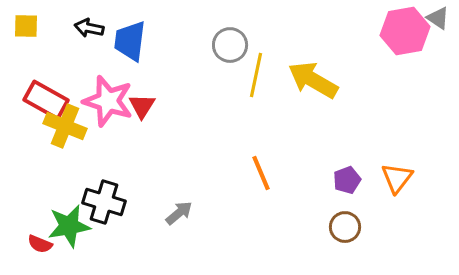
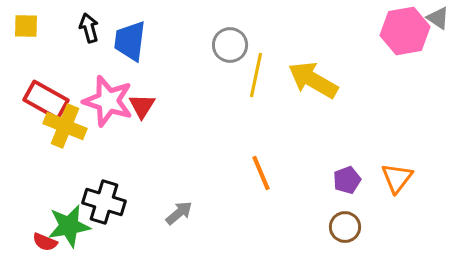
black arrow: rotated 64 degrees clockwise
red semicircle: moved 5 px right, 2 px up
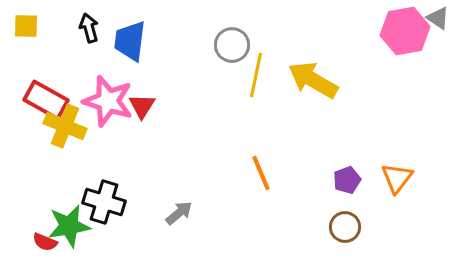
gray circle: moved 2 px right
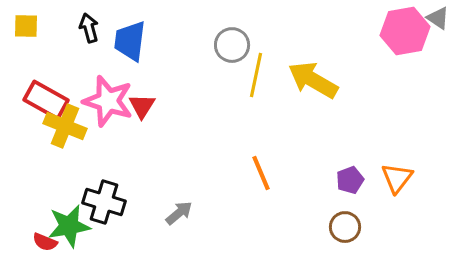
purple pentagon: moved 3 px right
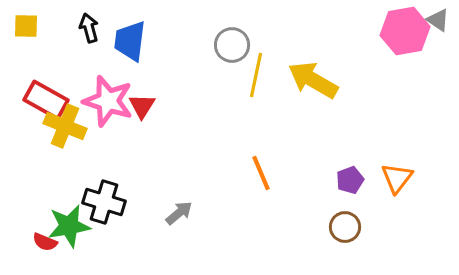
gray triangle: moved 2 px down
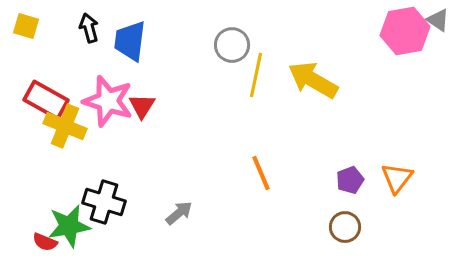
yellow square: rotated 16 degrees clockwise
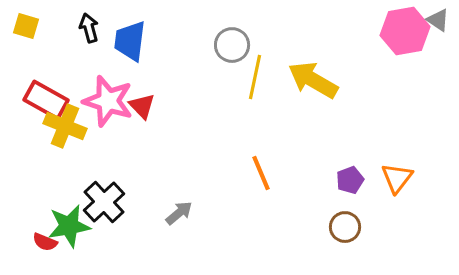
yellow line: moved 1 px left, 2 px down
red triangle: rotated 16 degrees counterclockwise
black cross: rotated 30 degrees clockwise
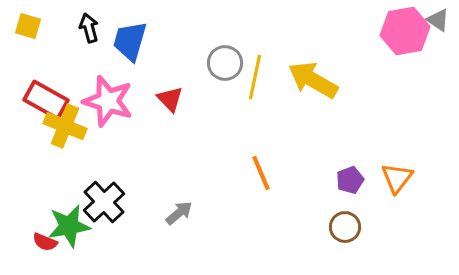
yellow square: moved 2 px right
blue trapezoid: rotated 9 degrees clockwise
gray circle: moved 7 px left, 18 px down
red triangle: moved 28 px right, 7 px up
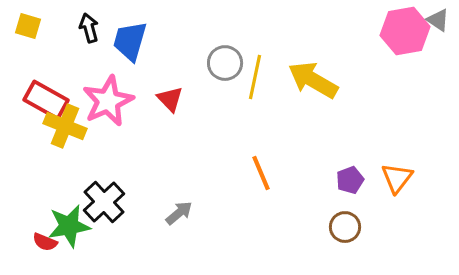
pink star: rotated 30 degrees clockwise
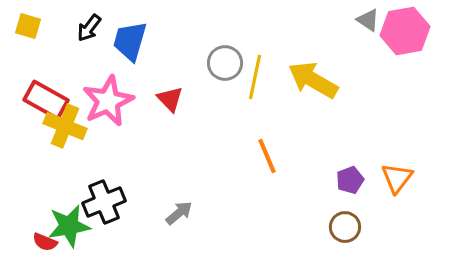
gray triangle: moved 70 px left
black arrow: rotated 128 degrees counterclockwise
orange line: moved 6 px right, 17 px up
black cross: rotated 21 degrees clockwise
